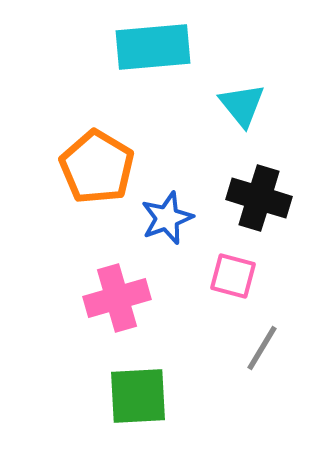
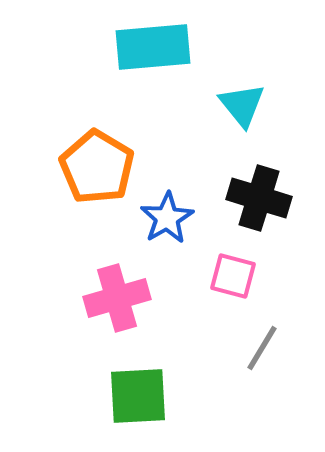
blue star: rotated 10 degrees counterclockwise
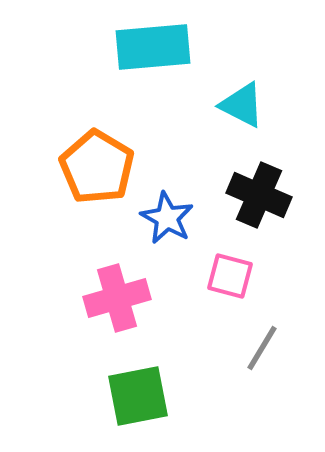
cyan triangle: rotated 24 degrees counterclockwise
black cross: moved 3 px up; rotated 6 degrees clockwise
blue star: rotated 12 degrees counterclockwise
pink square: moved 3 px left
green square: rotated 8 degrees counterclockwise
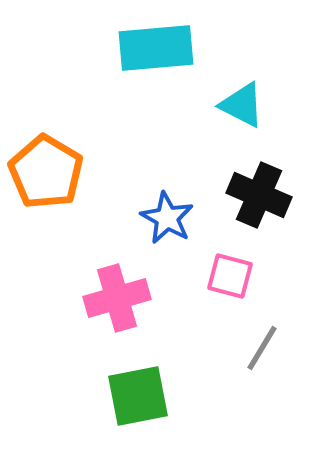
cyan rectangle: moved 3 px right, 1 px down
orange pentagon: moved 51 px left, 5 px down
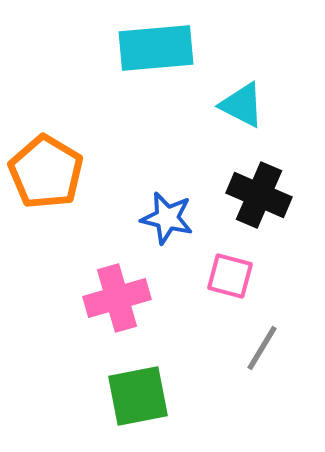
blue star: rotated 16 degrees counterclockwise
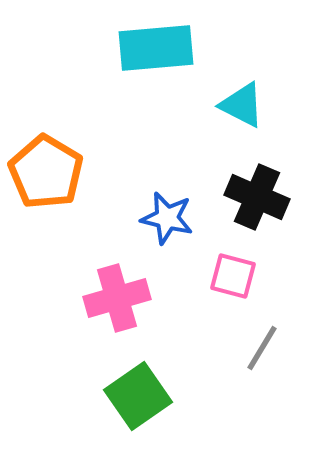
black cross: moved 2 px left, 2 px down
pink square: moved 3 px right
green square: rotated 24 degrees counterclockwise
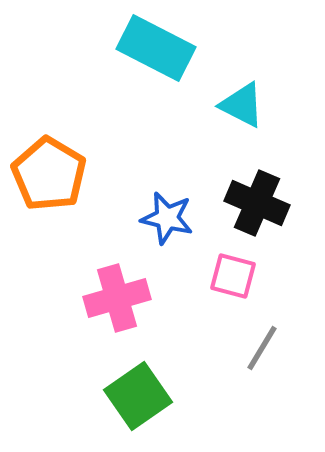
cyan rectangle: rotated 32 degrees clockwise
orange pentagon: moved 3 px right, 2 px down
black cross: moved 6 px down
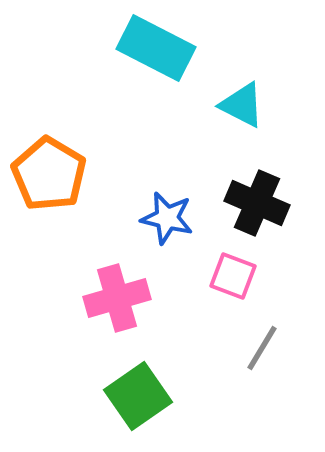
pink square: rotated 6 degrees clockwise
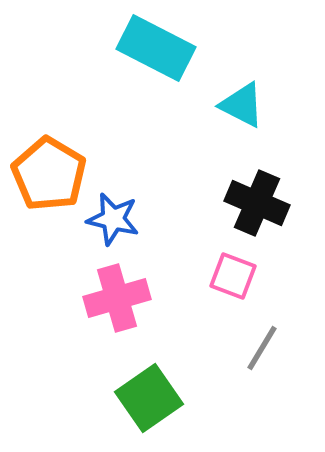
blue star: moved 54 px left, 1 px down
green square: moved 11 px right, 2 px down
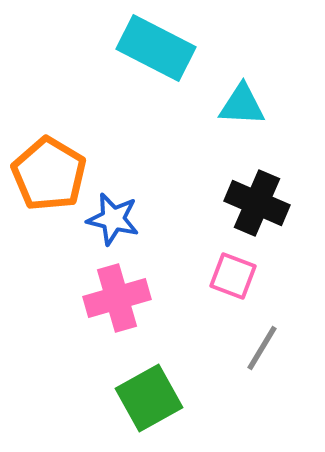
cyan triangle: rotated 24 degrees counterclockwise
green square: rotated 6 degrees clockwise
